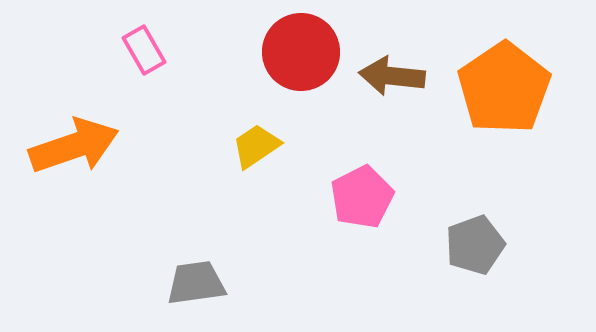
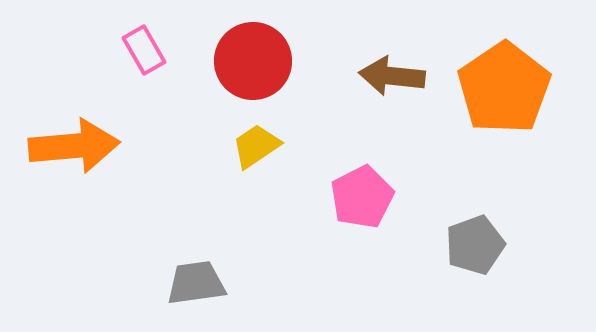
red circle: moved 48 px left, 9 px down
orange arrow: rotated 14 degrees clockwise
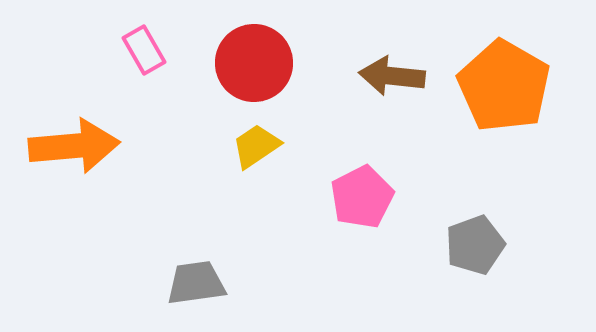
red circle: moved 1 px right, 2 px down
orange pentagon: moved 2 px up; rotated 8 degrees counterclockwise
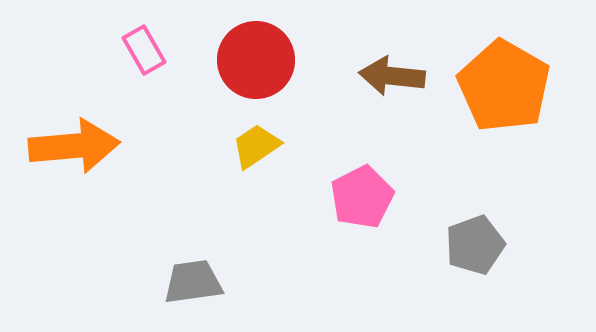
red circle: moved 2 px right, 3 px up
gray trapezoid: moved 3 px left, 1 px up
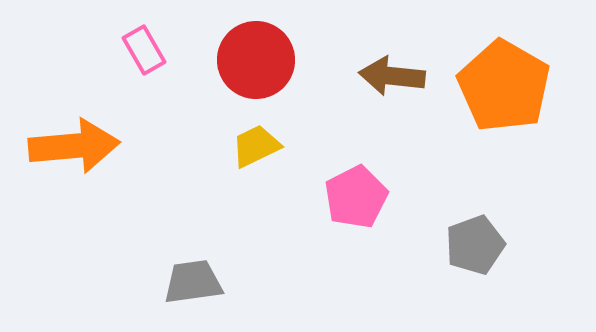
yellow trapezoid: rotated 8 degrees clockwise
pink pentagon: moved 6 px left
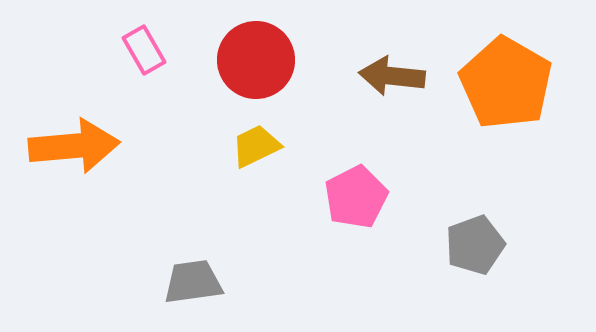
orange pentagon: moved 2 px right, 3 px up
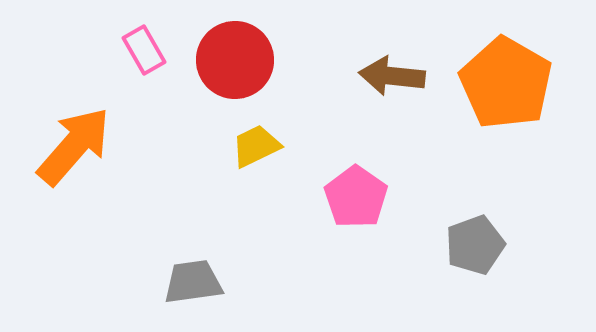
red circle: moved 21 px left
orange arrow: rotated 44 degrees counterclockwise
pink pentagon: rotated 10 degrees counterclockwise
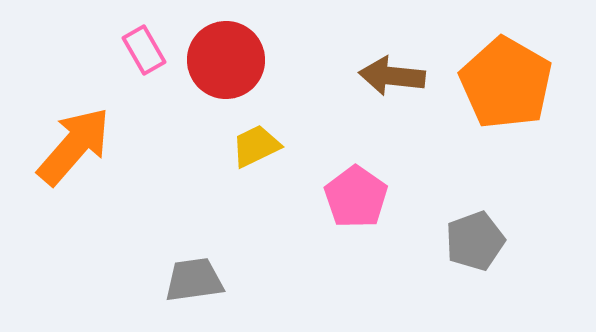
red circle: moved 9 px left
gray pentagon: moved 4 px up
gray trapezoid: moved 1 px right, 2 px up
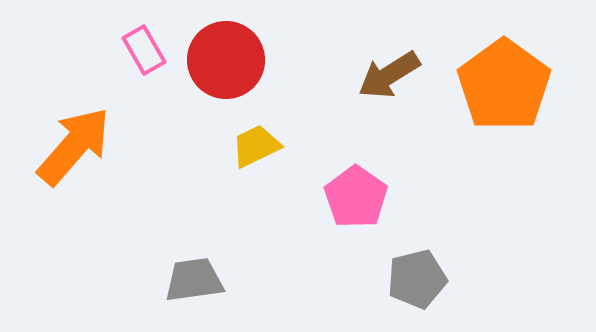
brown arrow: moved 3 px left, 1 px up; rotated 38 degrees counterclockwise
orange pentagon: moved 2 px left, 2 px down; rotated 6 degrees clockwise
gray pentagon: moved 58 px left, 38 px down; rotated 6 degrees clockwise
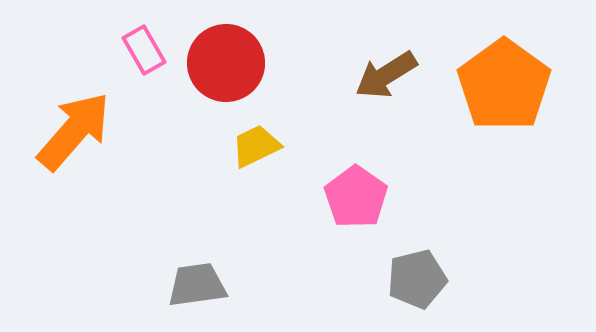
red circle: moved 3 px down
brown arrow: moved 3 px left
orange arrow: moved 15 px up
gray trapezoid: moved 3 px right, 5 px down
